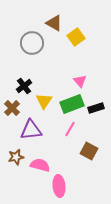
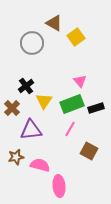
black cross: moved 2 px right
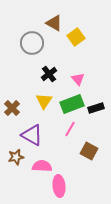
pink triangle: moved 2 px left, 2 px up
black cross: moved 23 px right, 12 px up
purple triangle: moved 1 px right, 5 px down; rotated 35 degrees clockwise
pink semicircle: moved 2 px right, 1 px down; rotated 12 degrees counterclockwise
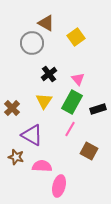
brown triangle: moved 8 px left
green rectangle: moved 2 px up; rotated 40 degrees counterclockwise
black rectangle: moved 2 px right, 1 px down
brown star: rotated 28 degrees clockwise
pink ellipse: rotated 20 degrees clockwise
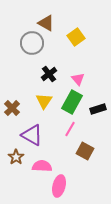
brown square: moved 4 px left
brown star: rotated 21 degrees clockwise
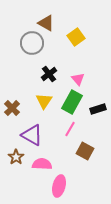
pink semicircle: moved 2 px up
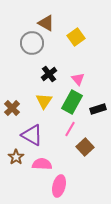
brown square: moved 4 px up; rotated 18 degrees clockwise
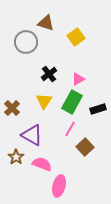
brown triangle: rotated 12 degrees counterclockwise
gray circle: moved 6 px left, 1 px up
pink triangle: rotated 40 degrees clockwise
pink semicircle: rotated 18 degrees clockwise
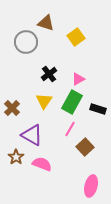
black rectangle: rotated 35 degrees clockwise
pink ellipse: moved 32 px right
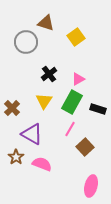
purple triangle: moved 1 px up
